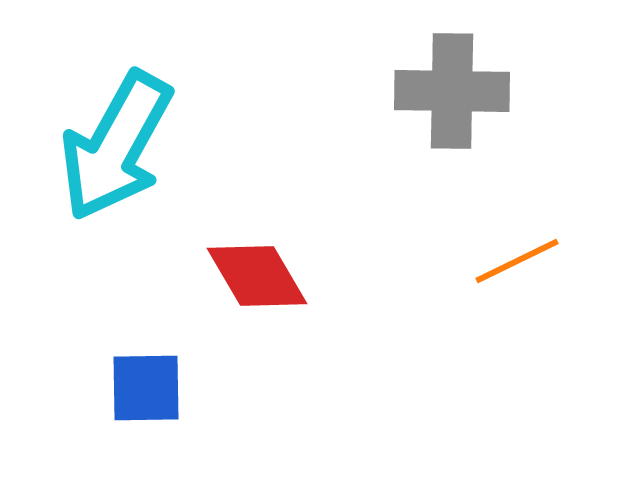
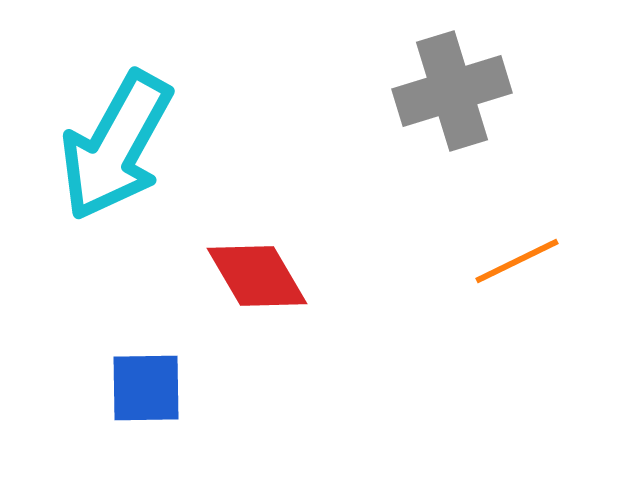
gray cross: rotated 18 degrees counterclockwise
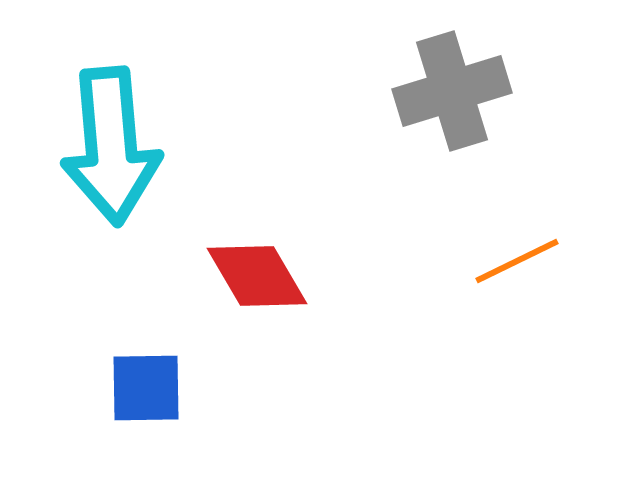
cyan arrow: moved 5 px left; rotated 34 degrees counterclockwise
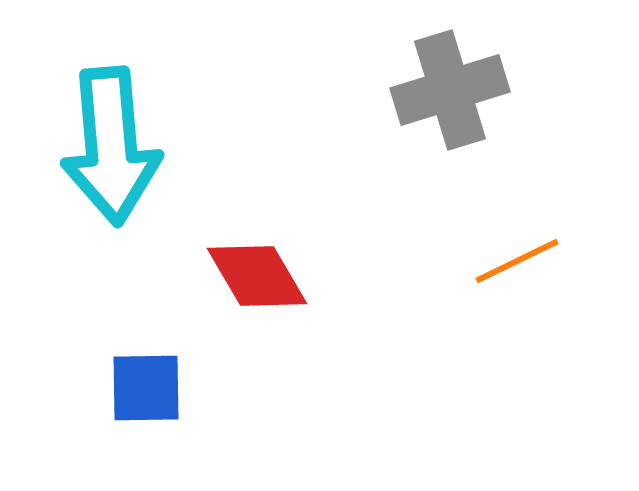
gray cross: moved 2 px left, 1 px up
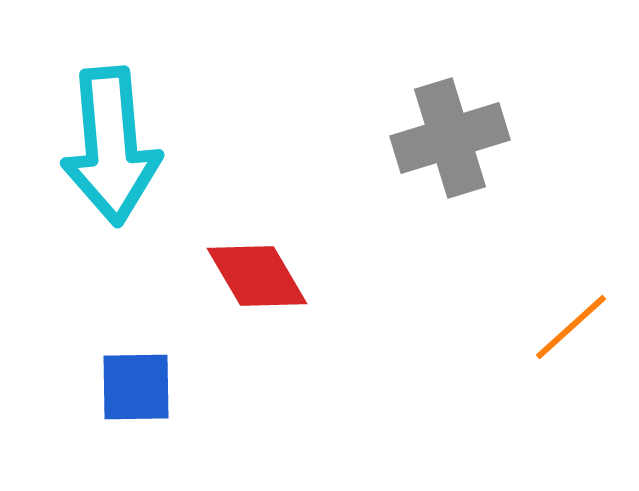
gray cross: moved 48 px down
orange line: moved 54 px right, 66 px down; rotated 16 degrees counterclockwise
blue square: moved 10 px left, 1 px up
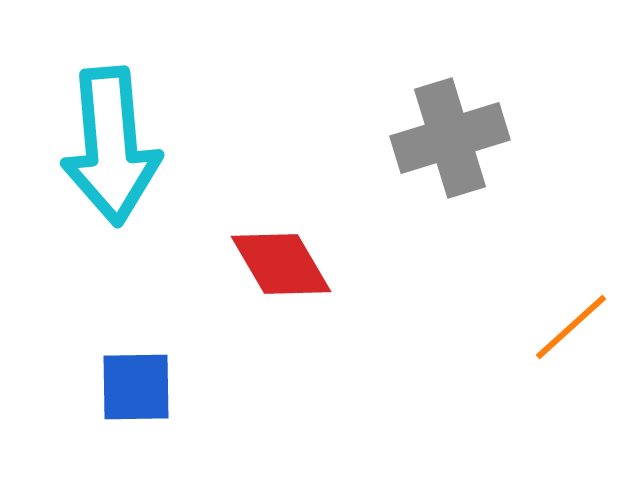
red diamond: moved 24 px right, 12 px up
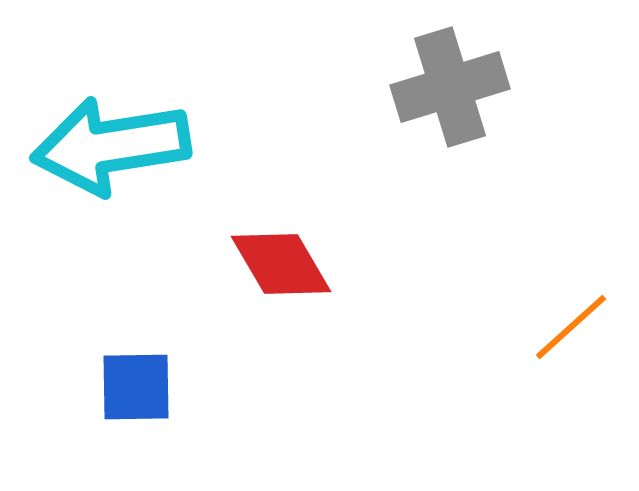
gray cross: moved 51 px up
cyan arrow: rotated 86 degrees clockwise
